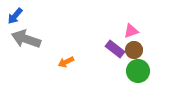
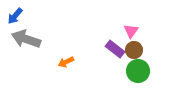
pink triangle: rotated 35 degrees counterclockwise
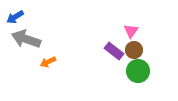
blue arrow: moved 1 px down; rotated 18 degrees clockwise
purple rectangle: moved 1 px left, 2 px down
orange arrow: moved 18 px left
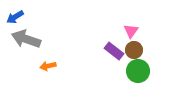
orange arrow: moved 4 px down; rotated 14 degrees clockwise
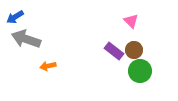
pink triangle: moved 10 px up; rotated 21 degrees counterclockwise
green circle: moved 2 px right
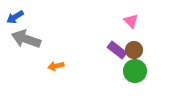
purple rectangle: moved 3 px right, 1 px up
orange arrow: moved 8 px right
green circle: moved 5 px left
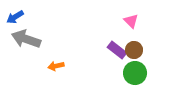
green circle: moved 2 px down
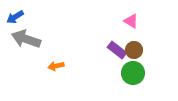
pink triangle: rotated 14 degrees counterclockwise
green circle: moved 2 px left
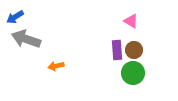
purple rectangle: rotated 48 degrees clockwise
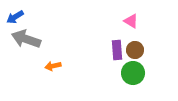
brown circle: moved 1 px right
orange arrow: moved 3 px left
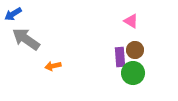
blue arrow: moved 2 px left, 3 px up
gray arrow: rotated 16 degrees clockwise
purple rectangle: moved 3 px right, 7 px down
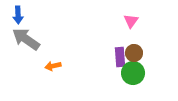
blue arrow: moved 5 px right, 1 px down; rotated 60 degrees counterclockwise
pink triangle: rotated 35 degrees clockwise
brown circle: moved 1 px left, 3 px down
